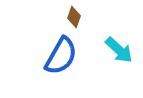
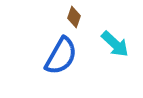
cyan arrow: moved 4 px left, 6 px up
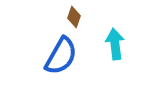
cyan arrow: rotated 140 degrees counterclockwise
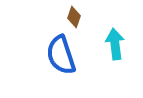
blue semicircle: moved 1 px up; rotated 132 degrees clockwise
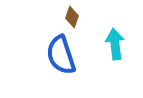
brown diamond: moved 2 px left
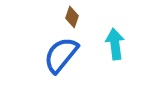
blue semicircle: rotated 57 degrees clockwise
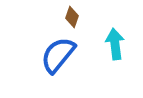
blue semicircle: moved 3 px left
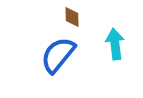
brown diamond: rotated 20 degrees counterclockwise
